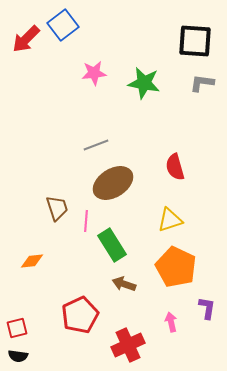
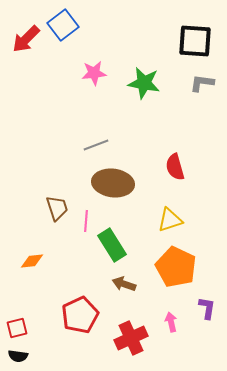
brown ellipse: rotated 39 degrees clockwise
red cross: moved 3 px right, 7 px up
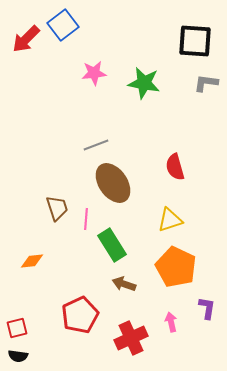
gray L-shape: moved 4 px right
brown ellipse: rotated 48 degrees clockwise
pink line: moved 2 px up
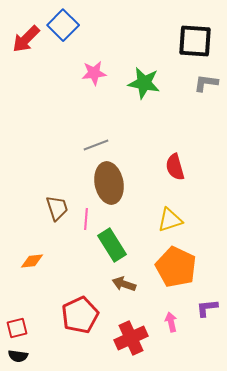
blue square: rotated 8 degrees counterclockwise
brown ellipse: moved 4 px left; rotated 24 degrees clockwise
purple L-shape: rotated 105 degrees counterclockwise
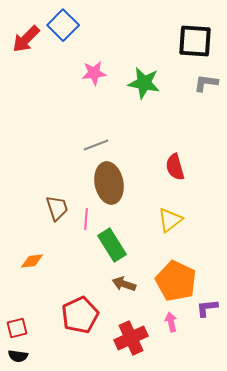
yellow triangle: rotated 20 degrees counterclockwise
orange pentagon: moved 14 px down
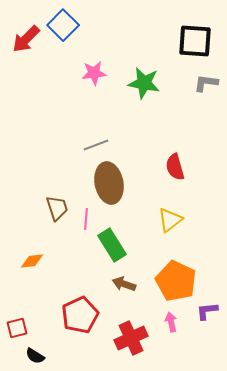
purple L-shape: moved 3 px down
black semicircle: moved 17 px right; rotated 24 degrees clockwise
